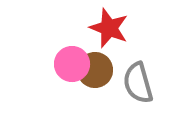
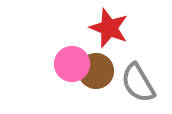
brown circle: moved 1 px right, 1 px down
gray semicircle: rotated 15 degrees counterclockwise
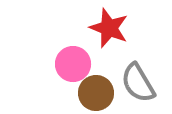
pink circle: moved 1 px right
brown circle: moved 22 px down
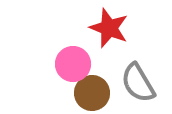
brown circle: moved 4 px left
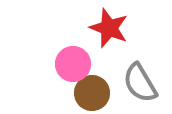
gray semicircle: moved 2 px right
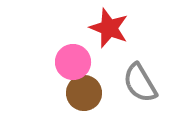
pink circle: moved 2 px up
brown circle: moved 8 px left
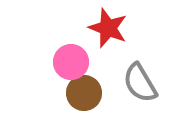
red star: moved 1 px left
pink circle: moved 2 px left
